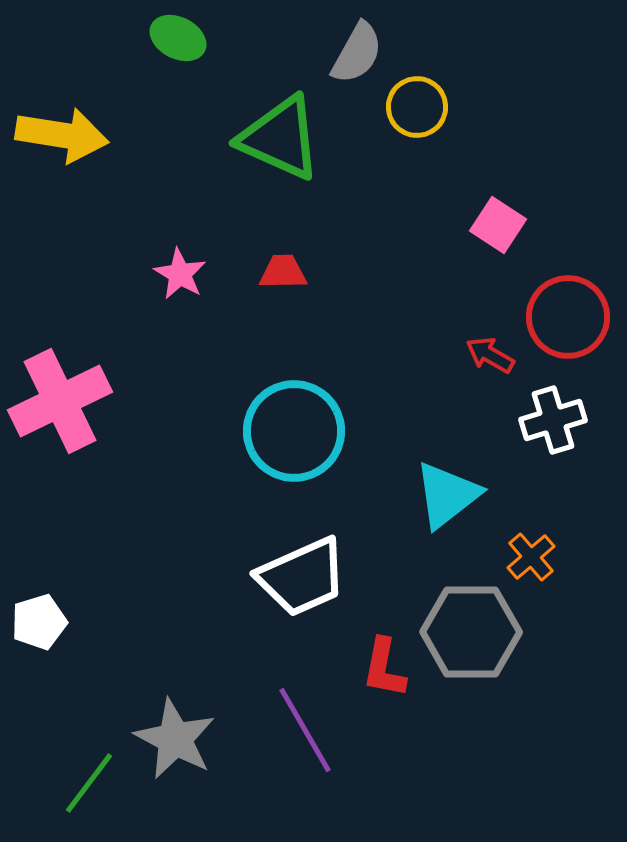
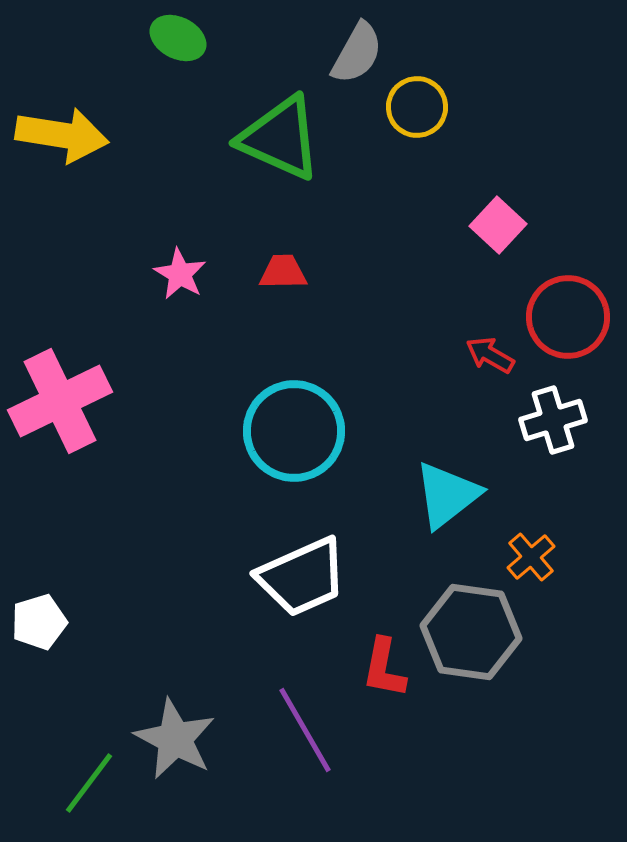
pink square: rotated 10 degrees clockwise
gray hexagon: rotated 8 degrees clockwise
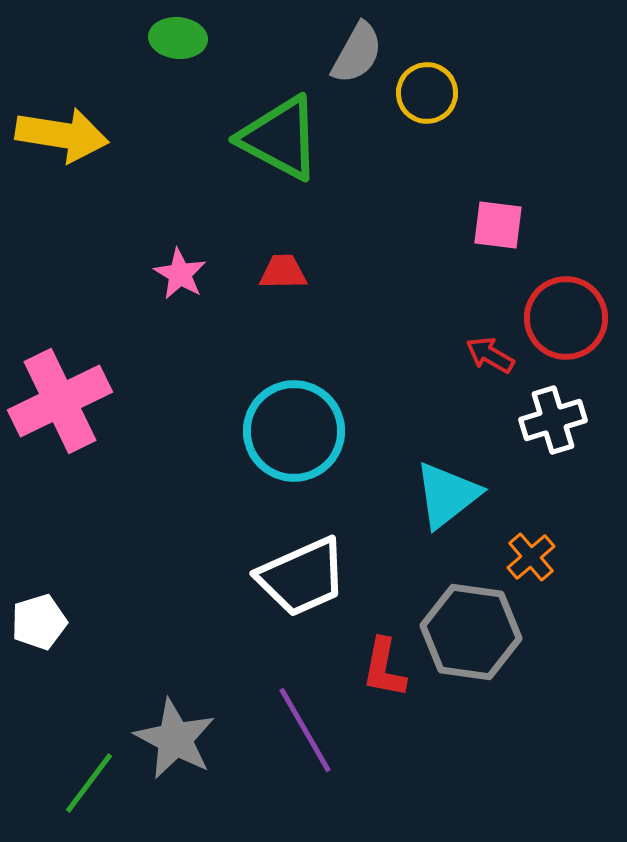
green ellipse: rotated 22 degrees counterclockwise
yellow circle: moved 10 px right, 14 px up
green triangle: rotated 4 degrees clockwise
pink square: rotated 36 degrees counterclockwise
red circle: moved 2 px left, 1 px down
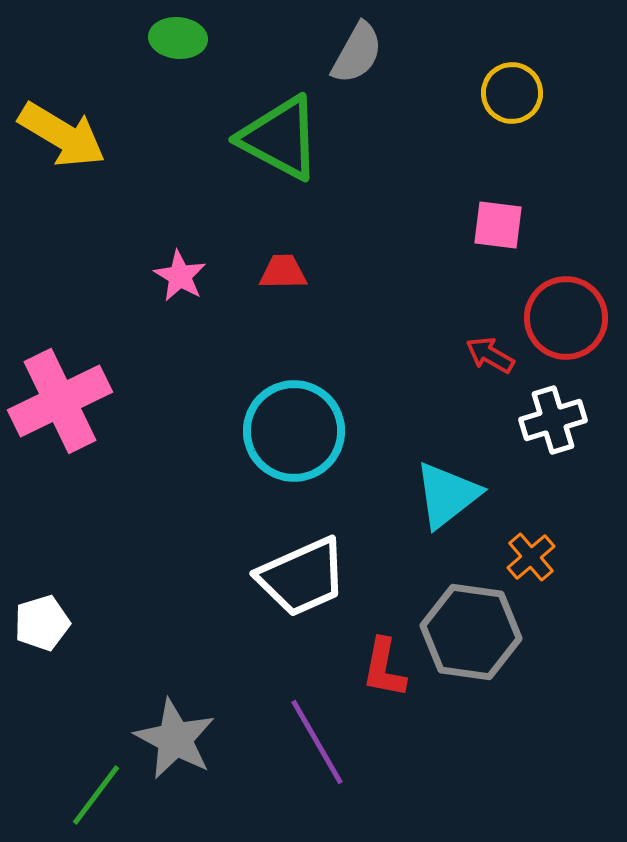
yellow circle: moved 85 px right
yellow arrow: rotated 22 degrees clockwise
pink star: moved 2 px down
white pentagon: moved 3 px right, 1 px down
purple line: moved 12 px right, 12 px down
green line: moved 7 px right, 12 px down
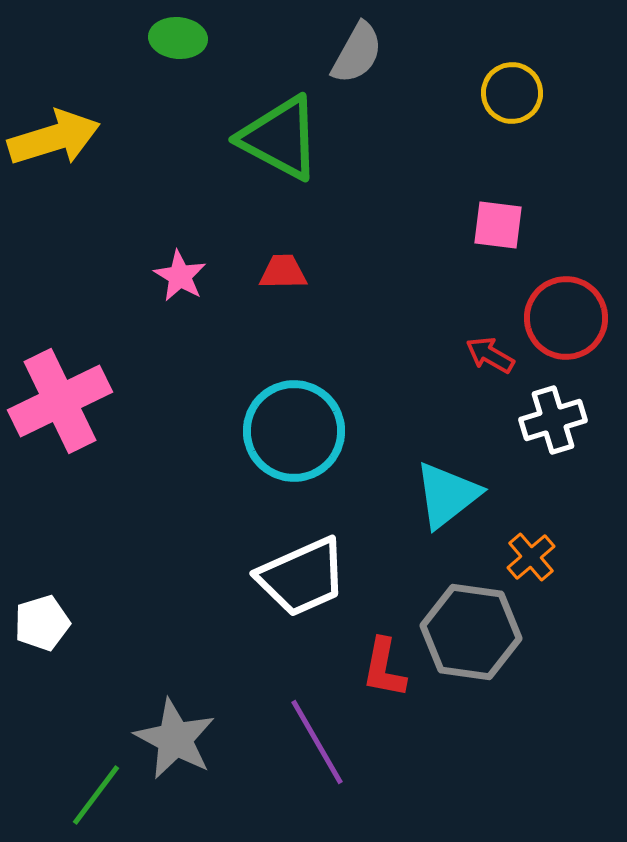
yellow arrow: moved 8 px left, 3 px down; rotated 48 degrees counterclockwise
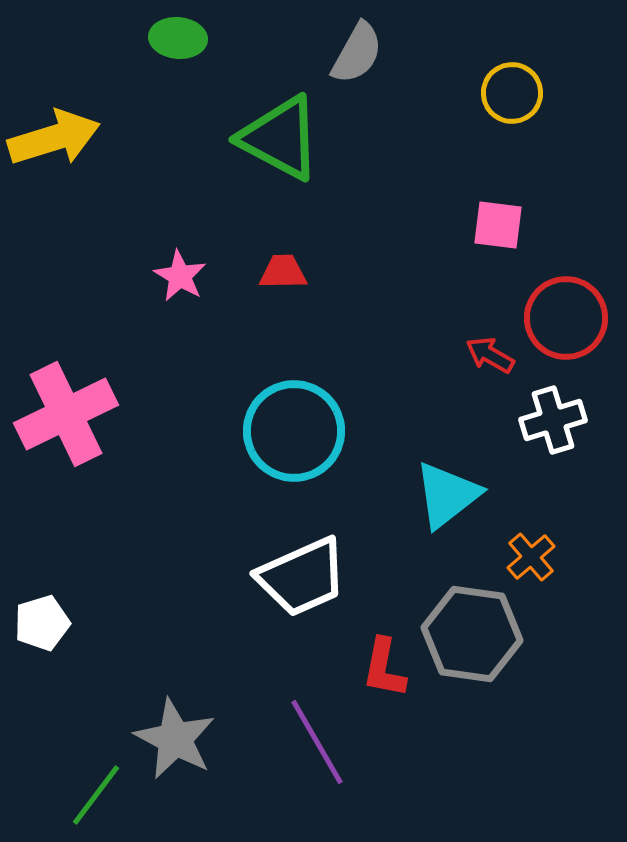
pink cross: moved 6 px right, 13 px down
gray hexagon: moved 1 px right, 2 px down
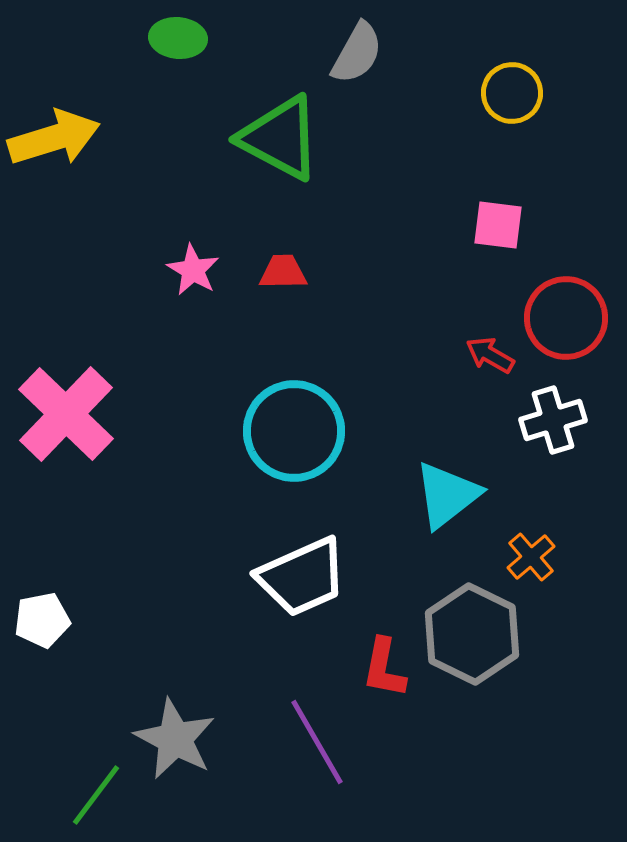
pink star: moved 13 px right, 6 px up
pink cross: rotated 20 degrees counterclockwise
white pentagon: moved 3 px up; rotated 6 degrees clockwise
gray hexagon: rotated 18 degrees clockwise
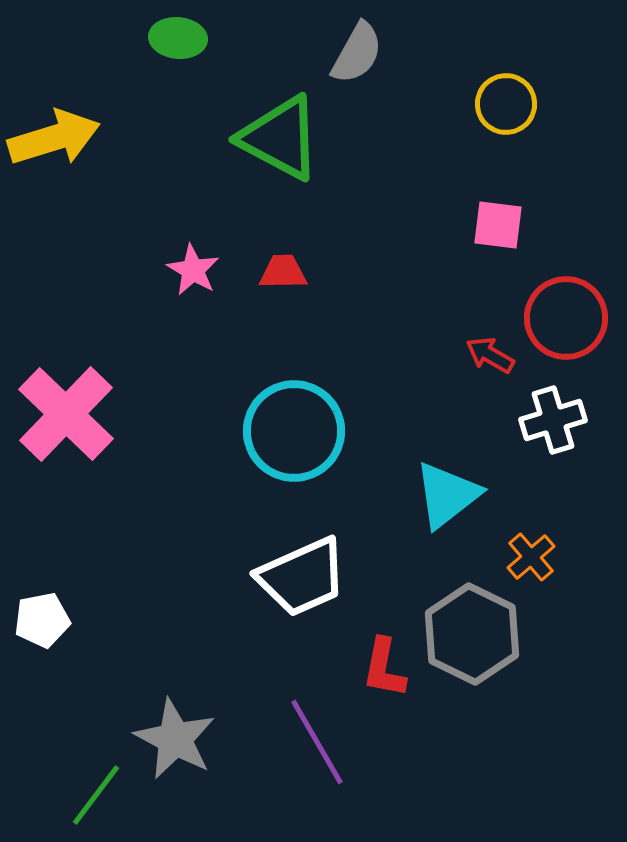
yellow circle: moved 6 px left, 11 px down
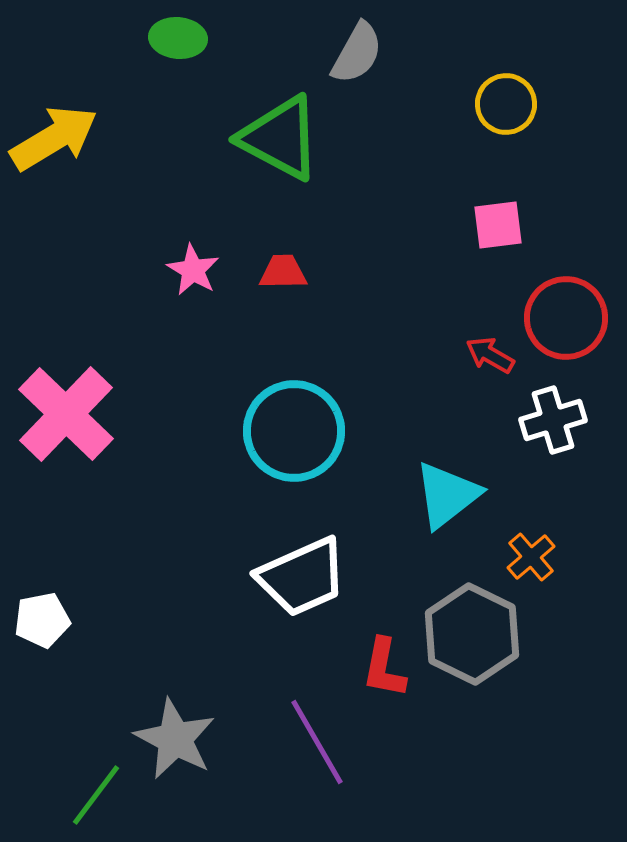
yellow arrow: rotated 14 degrees counterclockwise
pink square: rotated 14 degrees counterclockwise
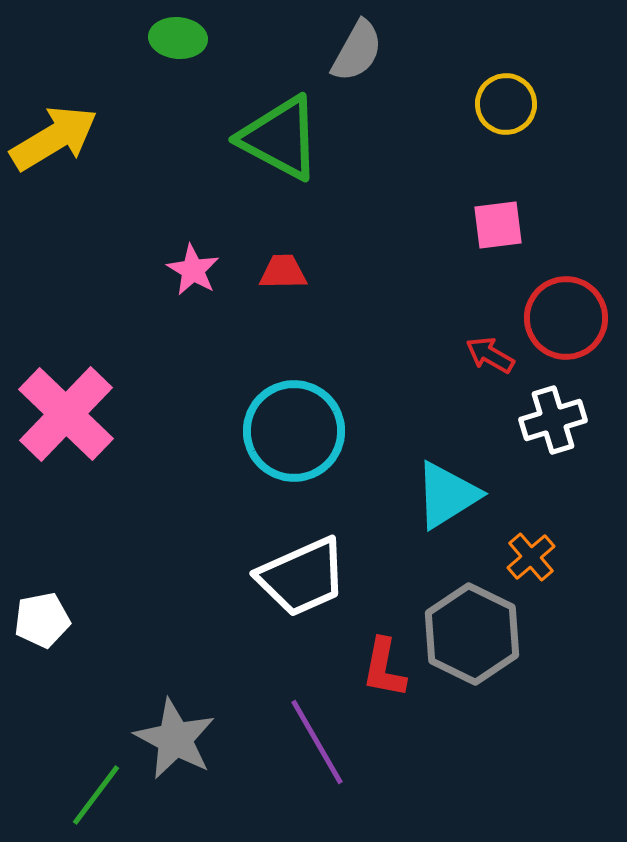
gray semicircle: moved 2 px up
cyan triangle: rotated 6 degrees clockwise
